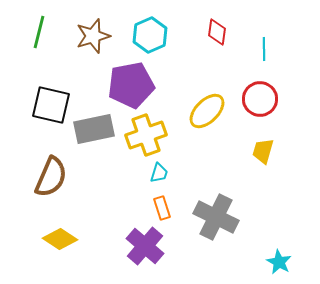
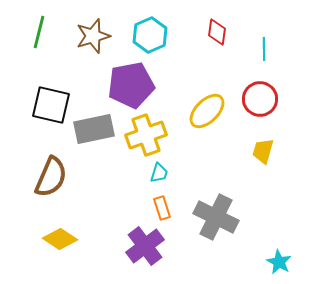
purple cross: rotated 12 degrees clockwise
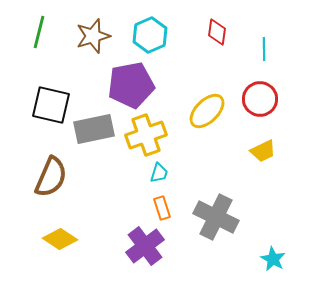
yellow trapezoid: rotated 132 degrees counterclockwise
cyan star: moved 6 px left, 3 px up
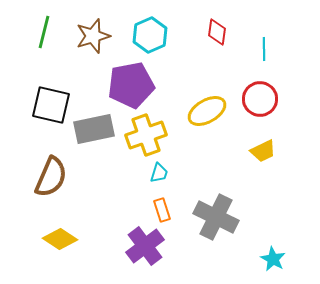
green line: moved 5 px right
yellow ellipse: rotated 15 degrees clockwise
orange rectangle: moved 2 px down
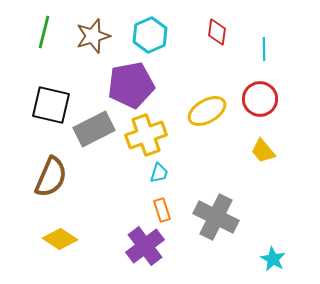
gray rectangle: rotated 15 degrees counterclockwise
yellow trapezoid: rotated 76 degrees clockwise
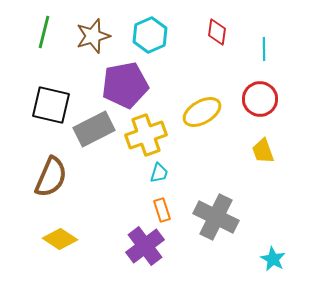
purple pentagon: moved 6 px left
yellow ellipse: moved 5 px left, 1 px down
yellow trapezoid: rotated 20 degrees clockwise
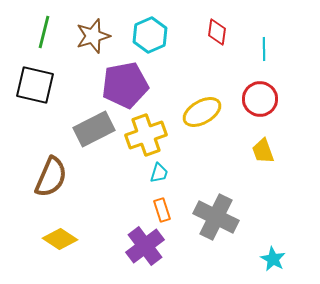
black square: moved 16 px left, 20 px up
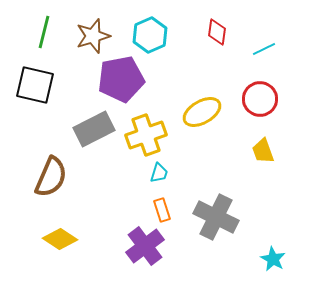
cyan line: rotated 65 degrees clockwise
purple pentagon: moved 4 px left, 6 px up
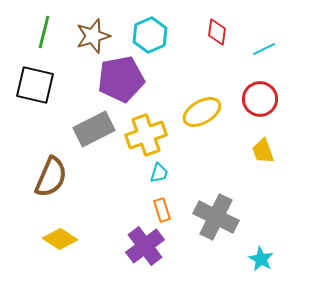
cyan star: moved 12 px left
